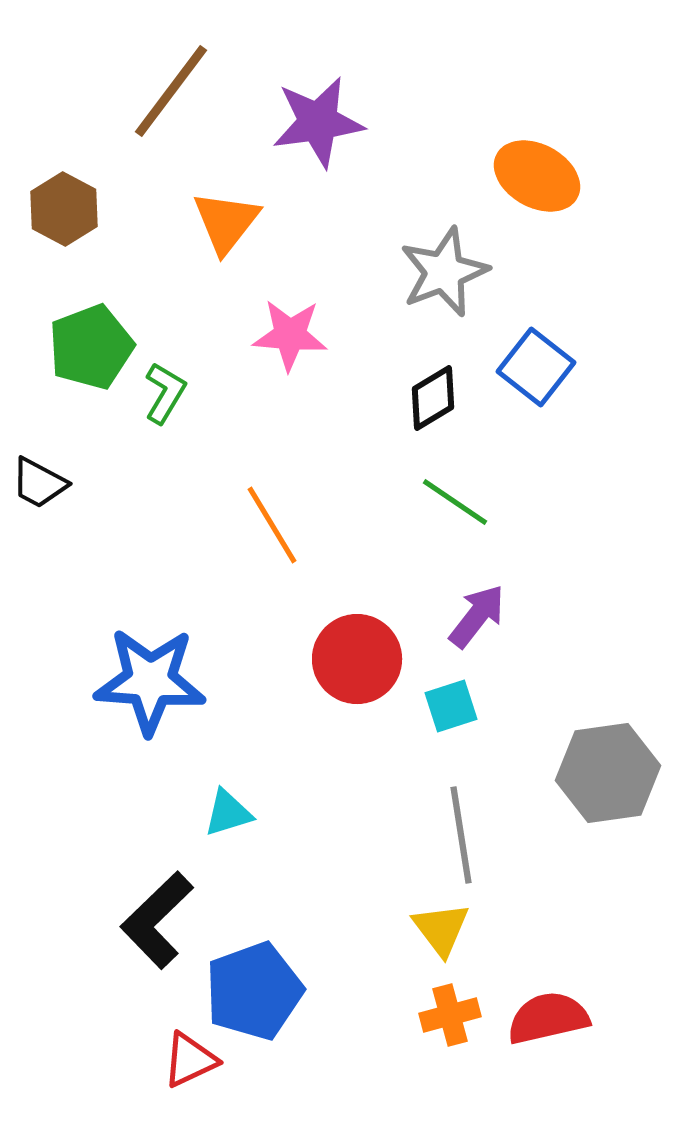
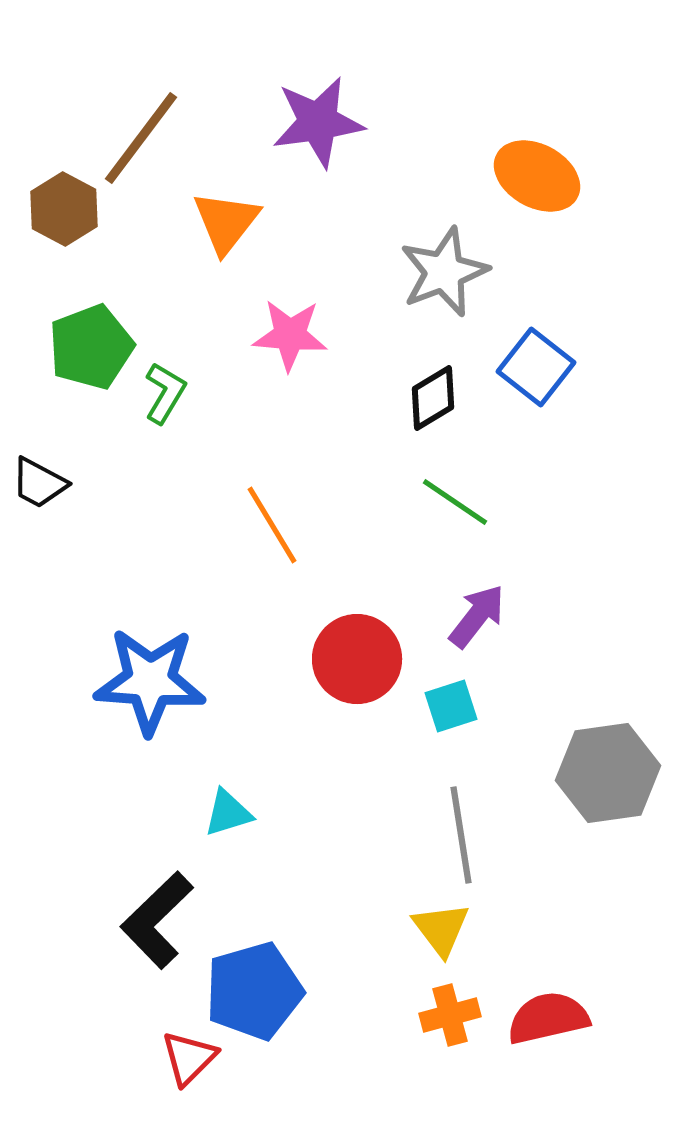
brown line: moved 30 px left, 47 px down
blue pentagon: rotated 4 degrees clockwise
red triangle: moved 1 px left, 2 px up; rotated 20 degrees counterclockwise
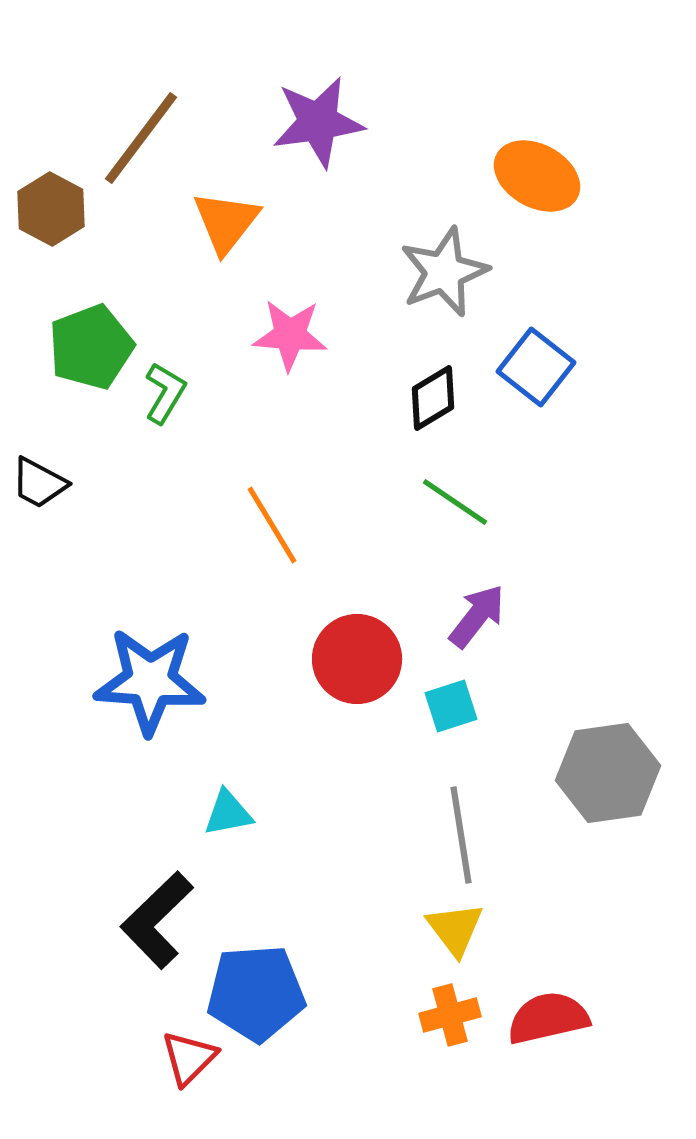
brown hexagon: moved 13 px left
cyan triangle: rotated 6 degrees clockwise
yellow triangle: moved 14 px right
blue pentagon: moved 2 px right, 2 px down; rotated 12 degrees clockwise
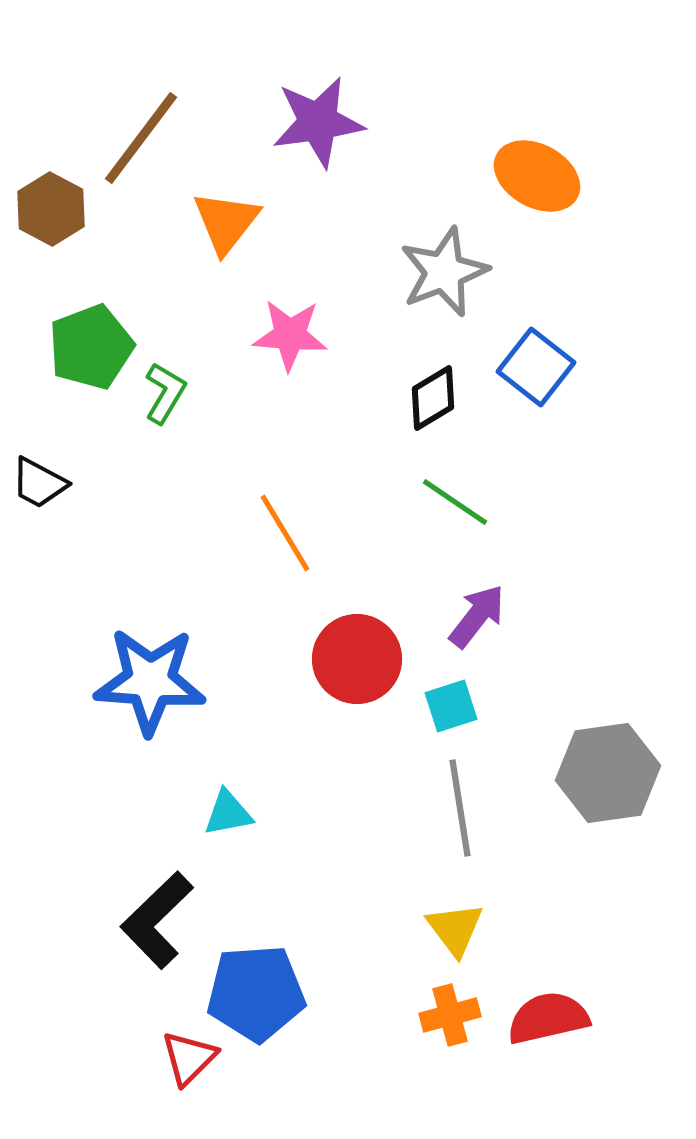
orange line: moved 13 px right, 8 px down
gray line: moved 1 px left, 27 px up
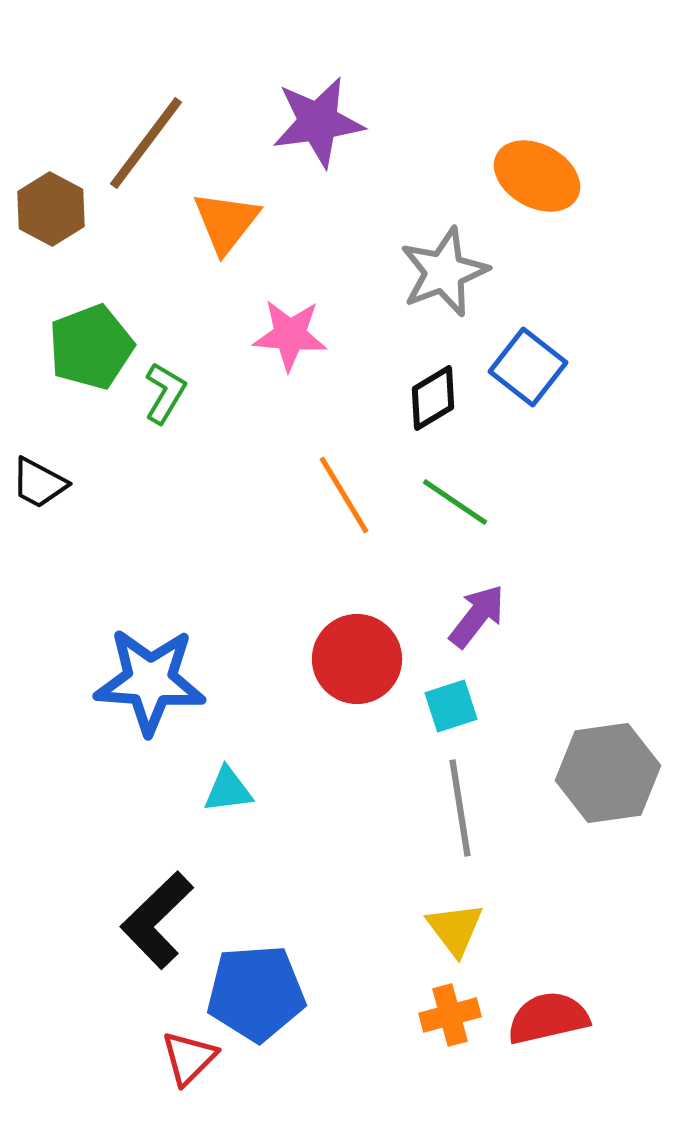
brown line: moved 5 px right, 5 px down
blue square: moved 8 px left
orange line: moved 59 px right, 38 px up
cyan triangle: moved 23 px up; rotated 4 degrees clockwise
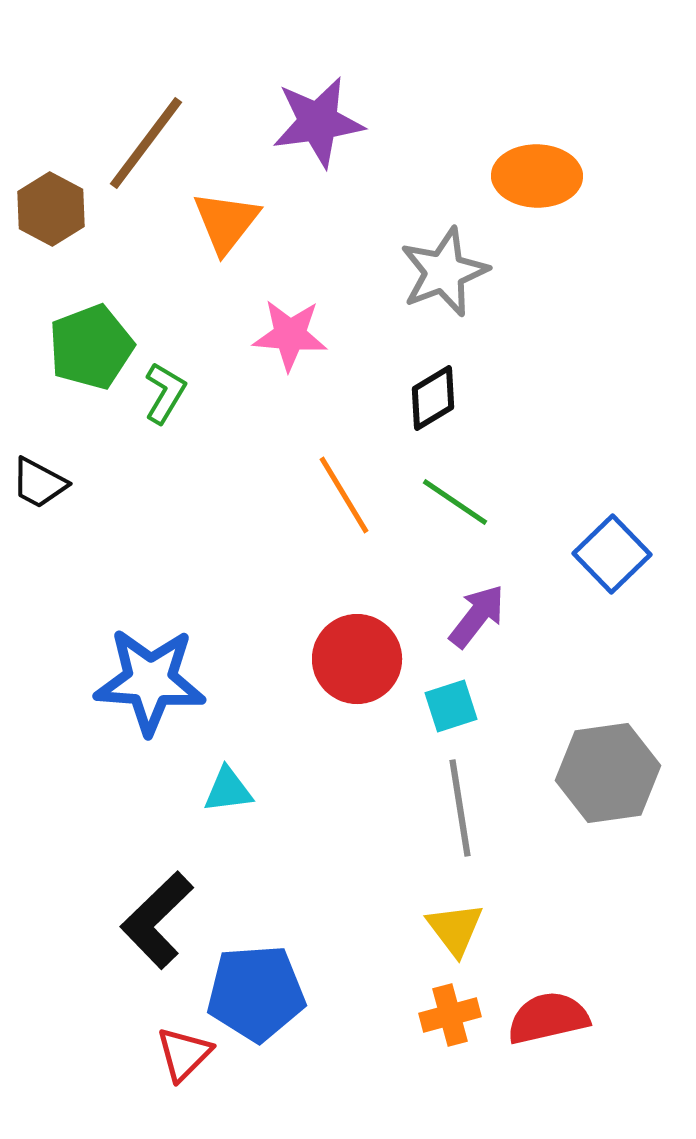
orange ellipse: rotated 28 degrees counterclockwise
blue square: moved 84 px right, 187 px down; rotated 8 degrees clockwise
red triangle: moved 5 px left, 4 px up
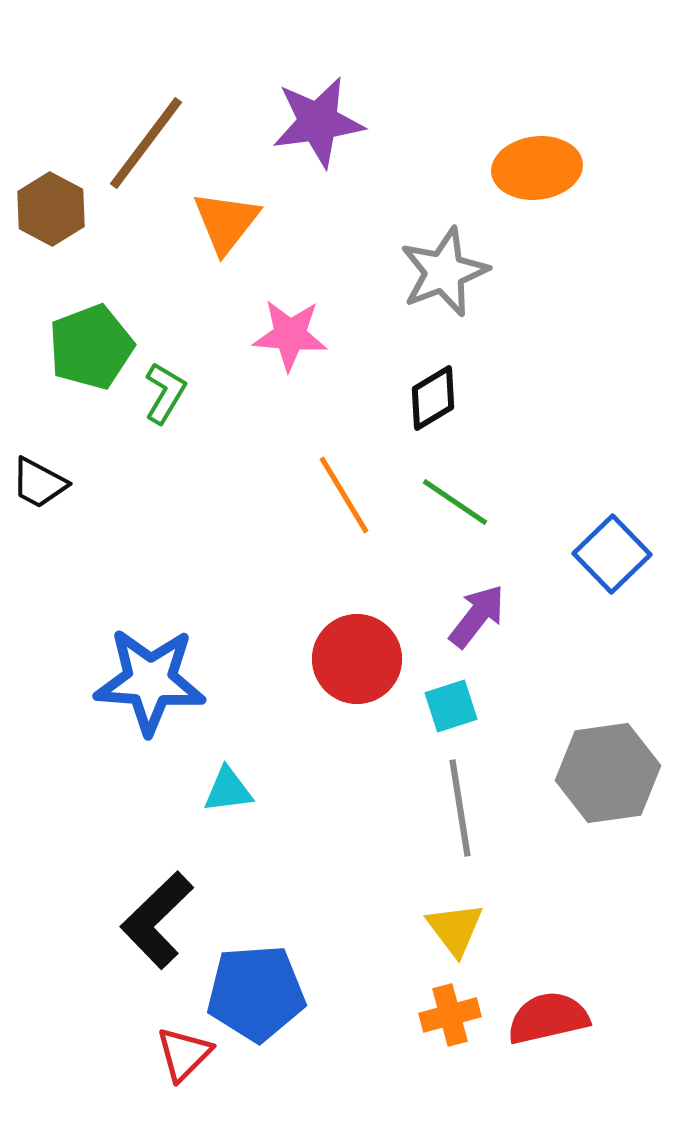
orange ellipse: moved 8 px up; rotated 8 degrees counterclockwise
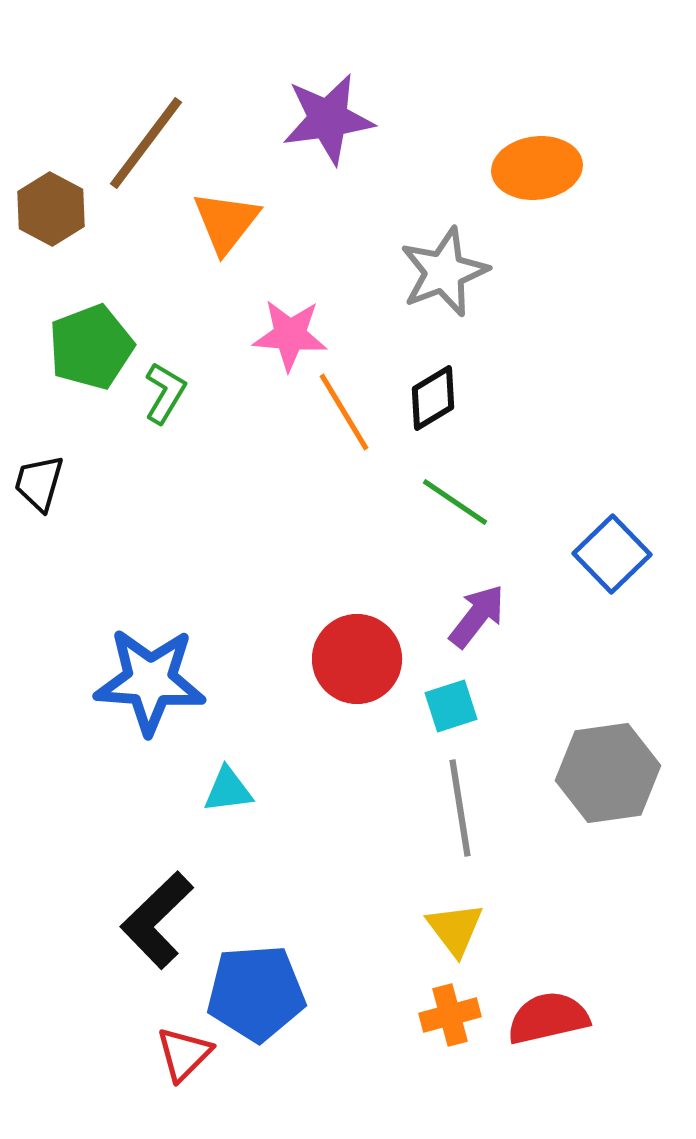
purple star: moved 10 px right, 3 px up
black trapezoid: rotated 78 degrees clockwise
orange line: moved 83 px up
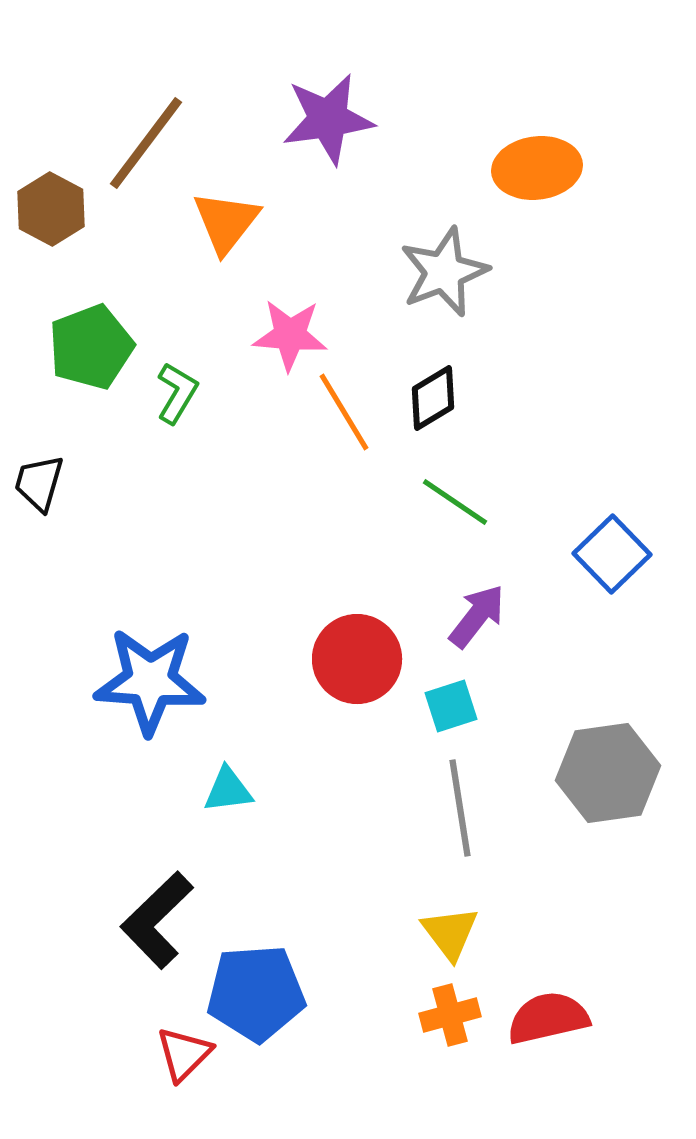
green L-shape: moved 12 px right
yellow triangle: moved 5 px left, 4 px down
